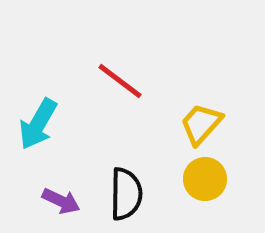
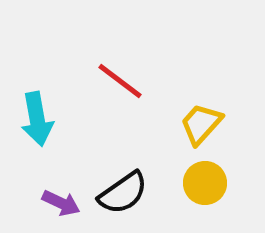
cyan arrow: moved 1 px left, 5 px up; rotated 40 degrees counterclockwise
yellow circle: moved 4 px down
black semicircle: moved 3 px left, 1 px up; rotated 54 degrees clockwise
purple arrow: moved 2 px down
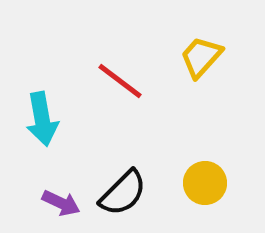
cyan arrow: moved 5 px right
yellow trapezoid: moved 67 px up
black semicircle: rotated 10 degrees counterclockwise
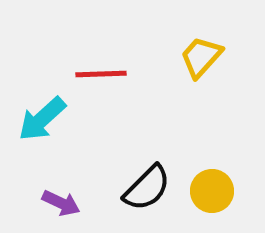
red line: moved 19 px left, 7 px up; rotated 39 degrees counterclockwise
cyan arrow: rotated 58 degrees clockwise
yellow circle: moved 7 px right, 8 px down
black semicircle: moved 24 px right, 5 px up
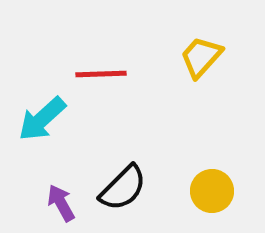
black semicircle: moved 24 px left
purple arrow: rotated 144 degrees counterclockwise
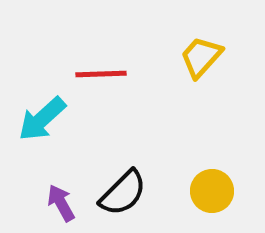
black semicircle: moved 5 px down
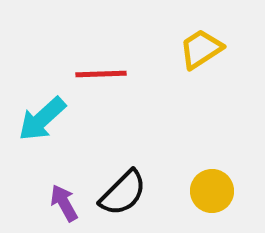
yellow trapezoid: moved 8 px up; rotated 15 degrees clockwise
purple arrow: moved 3 px right
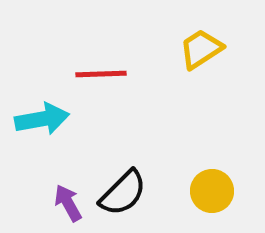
cyan arrow: rotated 148 degrees counterclockwise
purple arrow: moved 4 px right
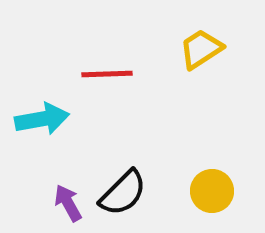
red line: moved 6 px right
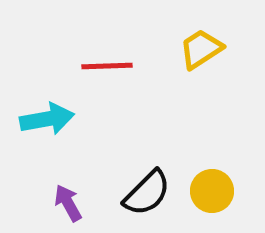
red line: moved 8 px up
cyan arrow: moved 5 px right
black semicircle: moved 24 px right
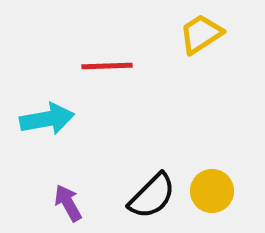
yellow trapezoid: moved 15 px up
black semicircle: moved 5 px right, 3 px down
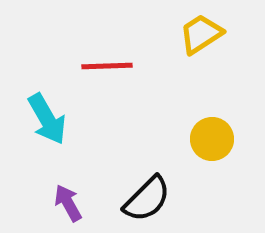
cyan arrow: rotated 70 degrees clockwise
yellow circle: moved 52 px up
black semicircle: moved 5 px left, 3 px down
